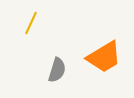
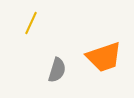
orange trapezoid: rotated 12 degrees clockwise
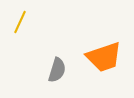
yellow line: moved 11 px left, 1 px up
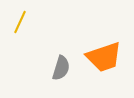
gray semicircle: moved 4 px right, 2 px up
